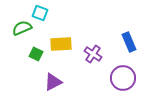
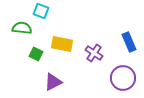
cyan square: moved 1 px right, 2 px up
green semicircle: rotated 30 degrees clockwise
yellow rectangle: moved 1 px right; rotated 15 degrees clockwise
purple cross: moved 1 px right, 1 px up
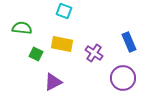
cyan square: moved 23 px right
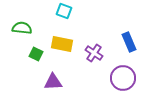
purple triangle: rotated 24 degrees clockwise
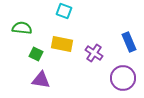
purple triangle: moved 12 px left, 2 px up; rotated 12 degrees clockwise
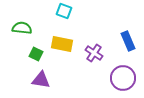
blue rectangle: moved 1 px left, 1 px up
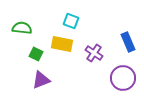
cyan square: moved 7 px right, 10 px down
blue rectangle: moved 1 px down
purple triangle: rotated 30 degrees counterclockwise
